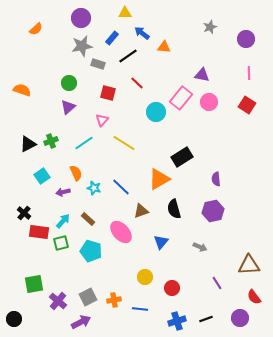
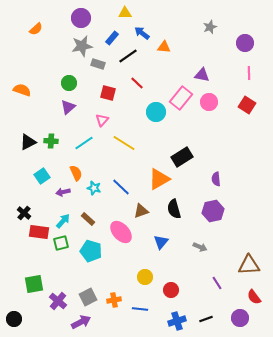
purple circle at (246, 39): moved 1 px left, 4 px down
green cross at (51, 141): rotated 24 degrees clockwise
black triangle at (28, 144): moved 2 px up
red circle at (172, 288): moved 1 px left, 2 px down
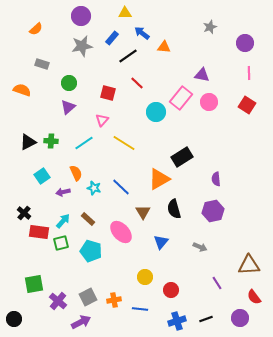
purple circle at (81, 18): moved 2 px up
gray rectangle at (98, 64): moved 56 px left
brown triangle at (141, 211): moved 2 px right, 1 px down; rotated 42 degrees counterclockwise
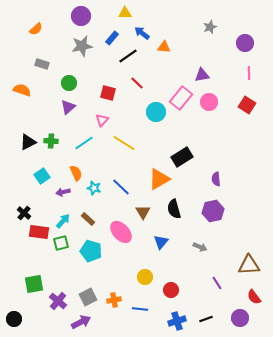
purple triangle at (202, 75): rotated 21 degrees counterclockwise
